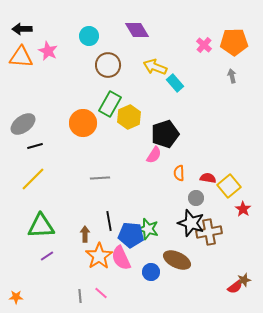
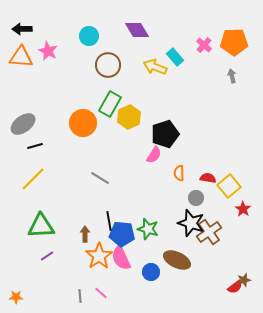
cyan rectangle at (175, 83): moved 26 px up
gray line at (100, 178): rotated 36 degrees clockwise
brown cross at (209, 232): rotated 25 degrees counterclockwise
blue pentagon at (131, 235): moved 9 px left, 1 px up
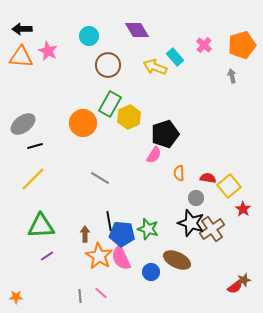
orange pentagon at (234, 42): moved 8 px right, 3 px down; rotated 16 degrees counterclockwise
brown cross at (209, 232): moved 3 px right, 3 px up
orange star at (99, 256): rotated 8 degrees counterclockwise
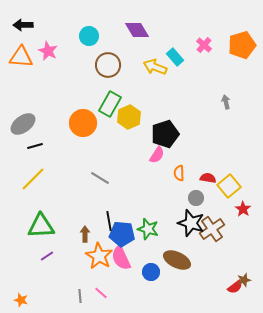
black arrow at (22, 29): moved 1 px right, 4 px up
gray arrow at (232, 76): moved 6 px left, 26 px down
pink semicircle at (154, 155): moved 3 px right
orange star at (16, 297): moved 5 px right, 3 px down; rotated 16 degrees clockwise
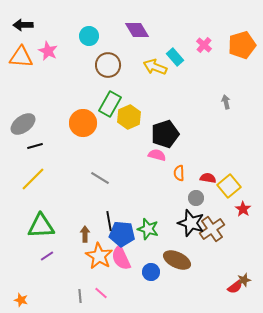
pink semicircle at (157, 155): rotated 108 degrees counterclockwise
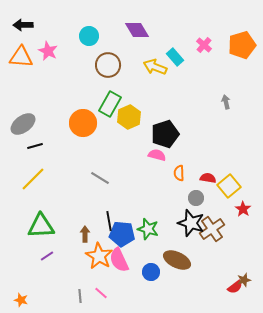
pink semicircle at (121, 258): moved 2 px left, 2 px down
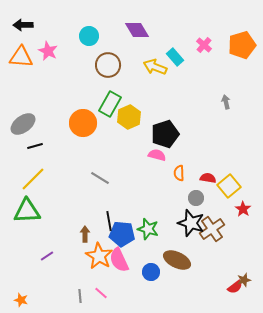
green triangle at (41, 226): moved 14 px left, 15 px up
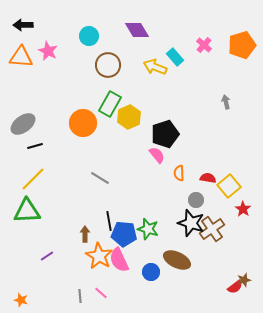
pink semicircle at (157, 155): rotated 36 degrees clockwise
gray circle at (196, 198): moved 2 px down
blue pentagon at (122, 234): moved 2 px right
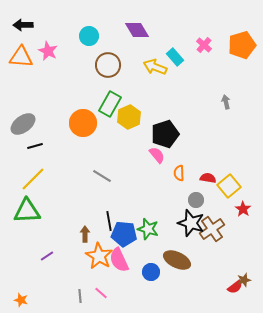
gray line at (100, 178): moved 2 px right, 2 px up
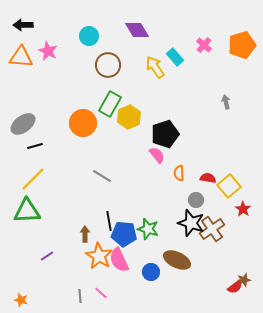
yellow arrow at (155, 67): rotated 35 degrees clockwise
